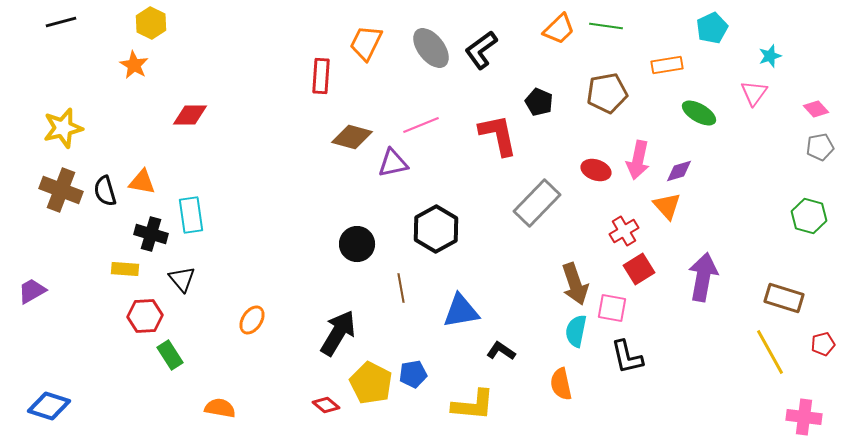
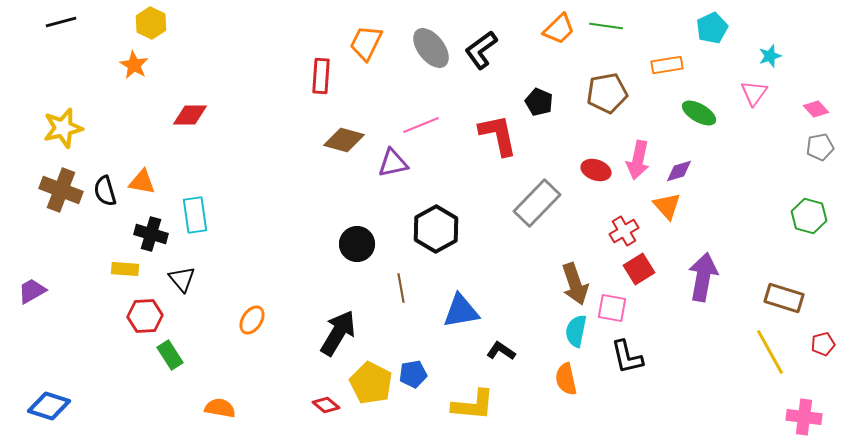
brown diamond at (352, 137): moved 8 px left, 3 px down
cyan rectangle at (191, 215): moved 4 px right
orange semicircle at (561, 384): moved 5 px right, 5 px up
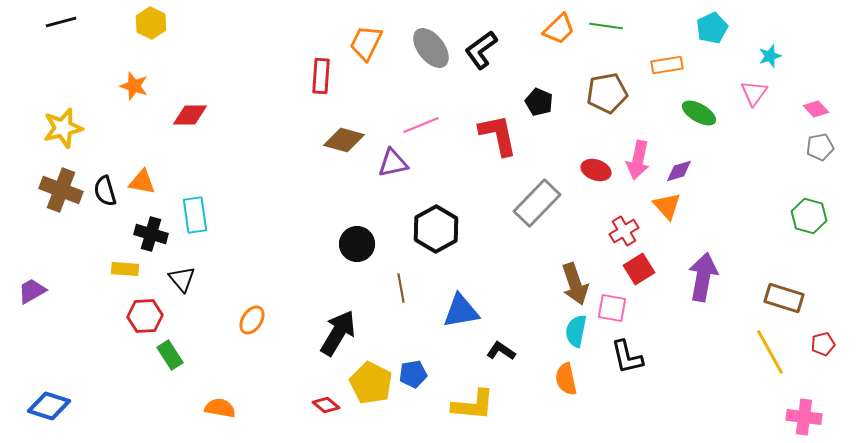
orange star at (134, 65): moved 21 px down; rotated 12 degrees counterclockwise
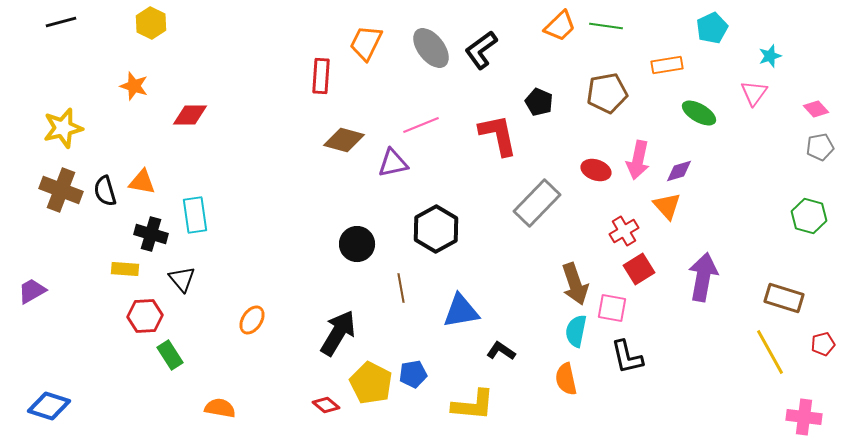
orange trapezoid at (559, 29): moved 1 px right, 3 px up
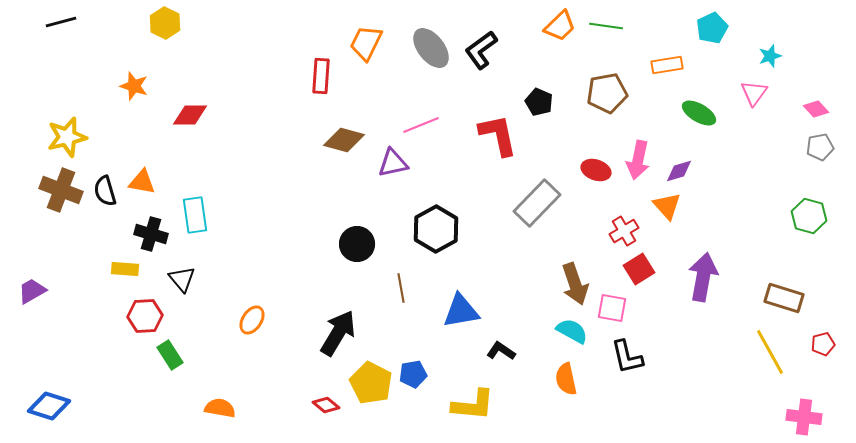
yellow hexagon at (151, 23): moved 14 px right
yellow star at (63, 128): moved 4 px right, 9 px down
cyan semicircle at (576, 331): moved 4 px left; rotated 108 degrees clockwise
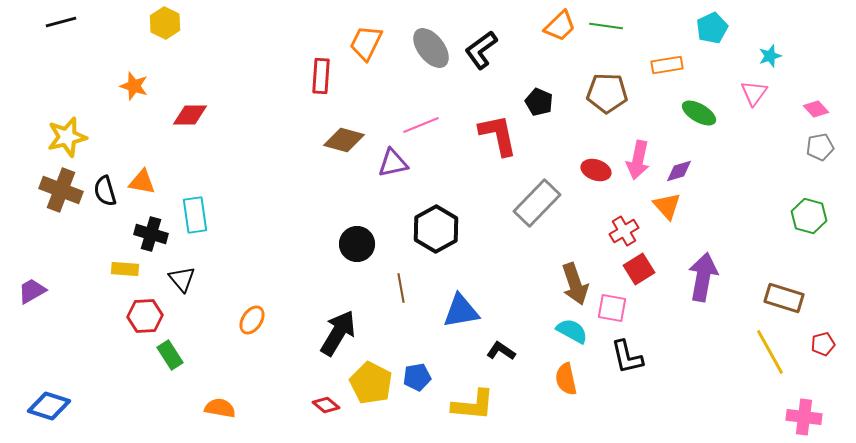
brown pentagon at (607, 93): rotated 12 degrees clockwise
blue pentagon at (413, 374): moved 4 px right, 3 px down
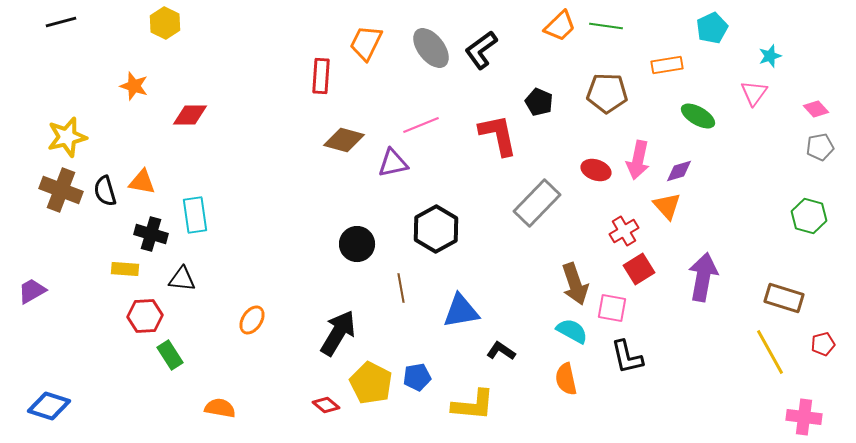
green ellipse at (699, 113): moved 1 px left, 3 px down
black triangle at (182, 279): rotated 44 degrees counterclockwise
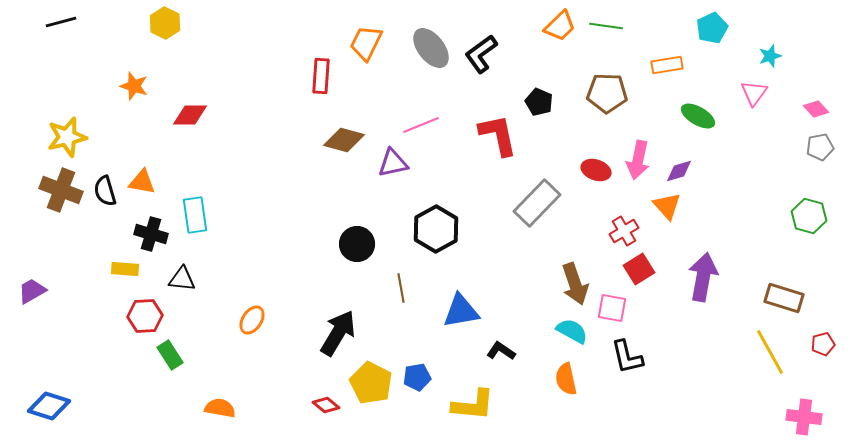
black L-shape at (481, 50): moved 4 px down
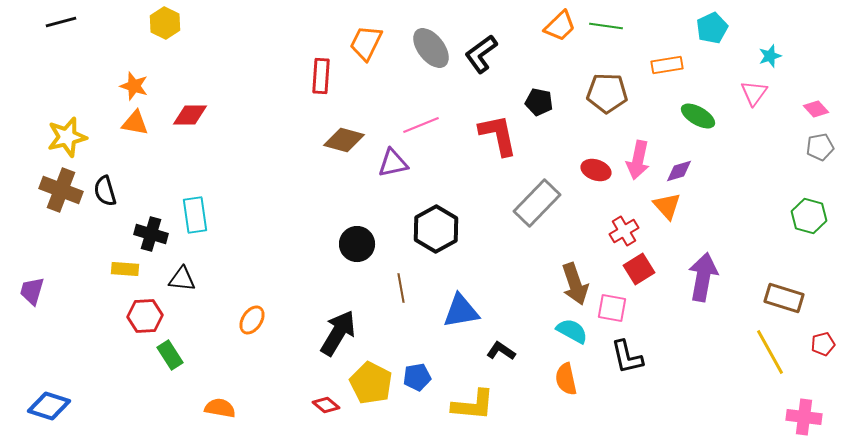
black pentagon at (539, 102): rotated 12 degrees counterclockwise
orange triangle at (142, 182): moved 7 px left, 59 px up
purple trapezoid at (32, 291): rotated 44 degrees counterclockwise
